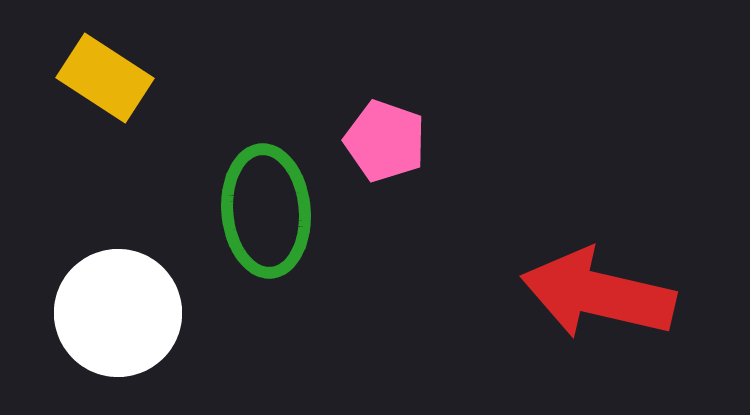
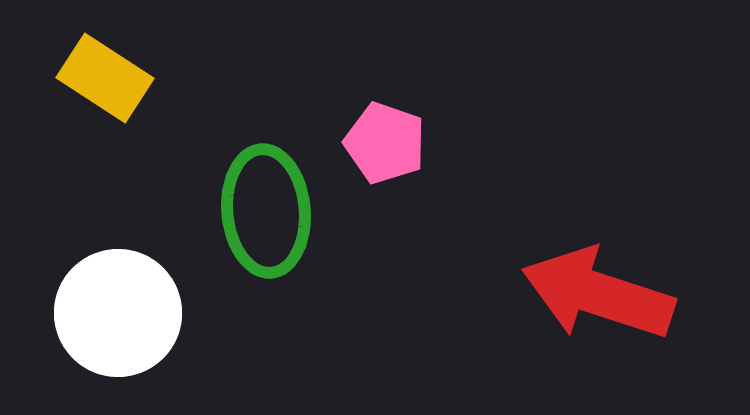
pink pentagon: moved 2 px down
red arrow: rotated 5 degrees clockwise
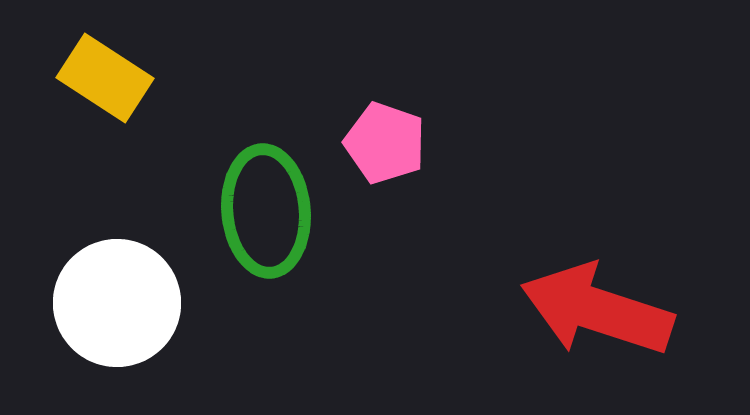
red arrow: moved 1 px left, 16 px down
white circle: moved 1 px left, 10 px up
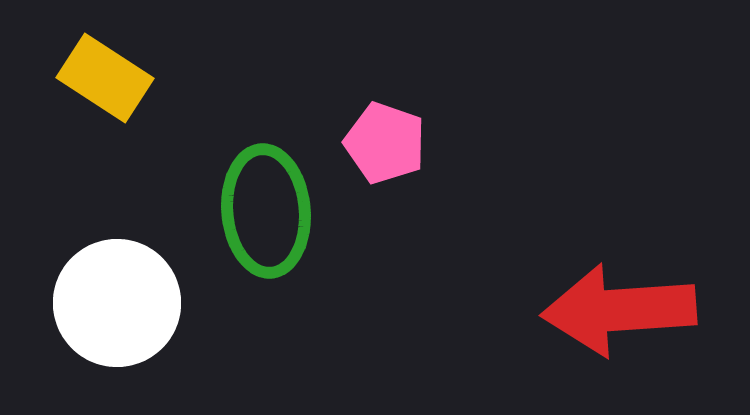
red arrow: moved 22 px right; rotated 22 degrees counterclockwise
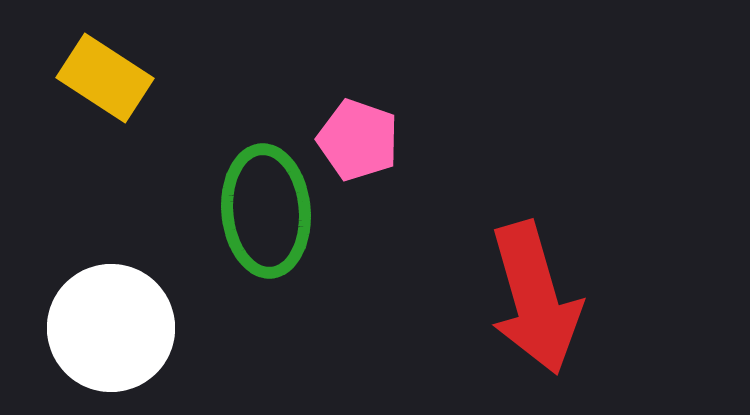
pink pentagon: moved 27 px left, 3 px up
white circle: moved 6 px left, 25 px down
red arrow: moved 84 px left, 12 px up; rotated 102 degrees counterclockwise
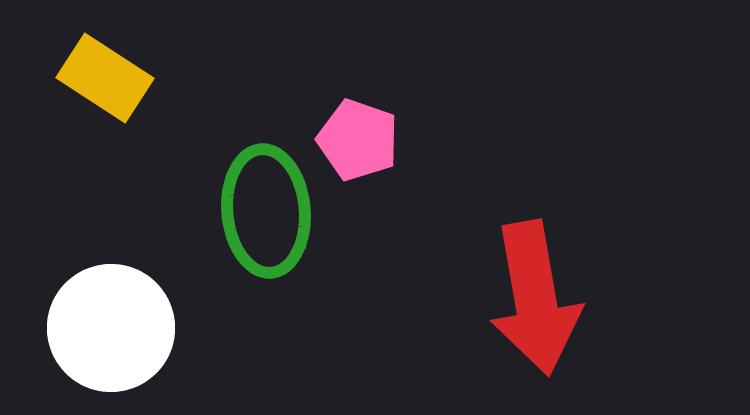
red arrow: rotated 6 degrees clockwise
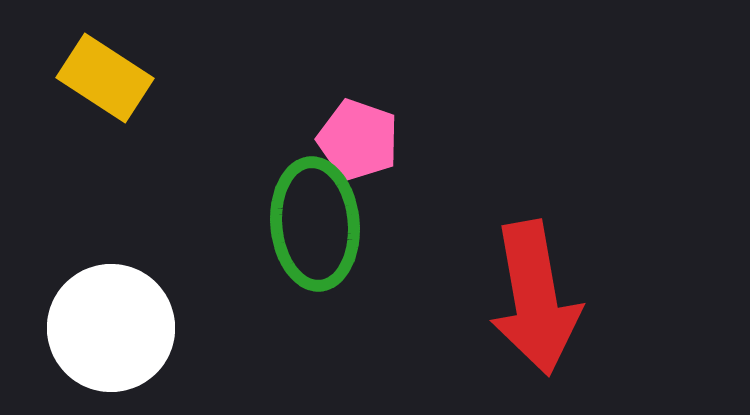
green ellipse: moved 49 px right, 13 px down
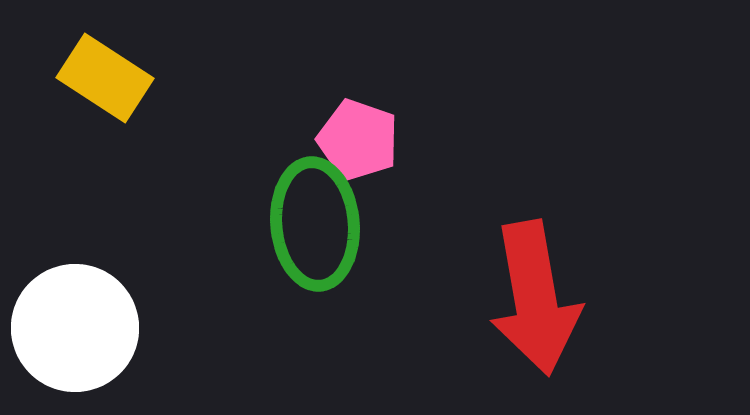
white circle: moved 36 px left
